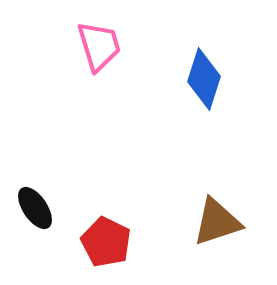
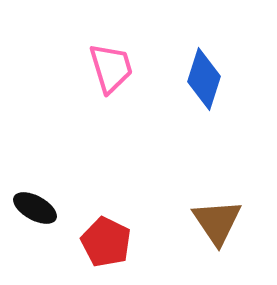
pink trapezoid: moved 12 px right, 22 px down
black ellipse: rotated 27 degrees counterclockwise
brown triangle: rotated 46 degrees counterclockwise
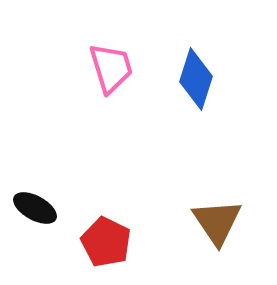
blue diamond: moved 8 px left
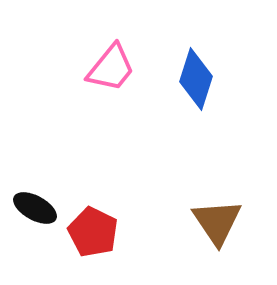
pink trapezoid: rotated 56 degrees clockwise
red pentagon: moved 13 px left, 10 px up
